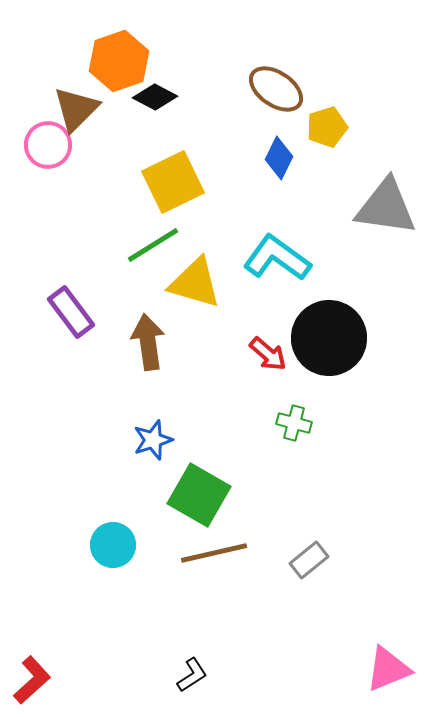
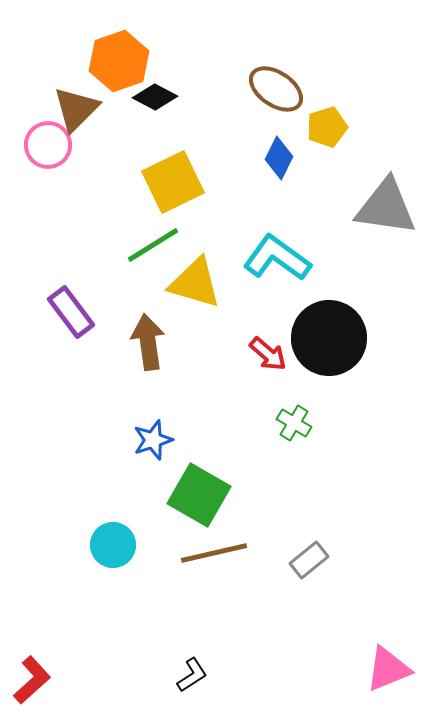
green cross: rotated 16 degrees clockwise
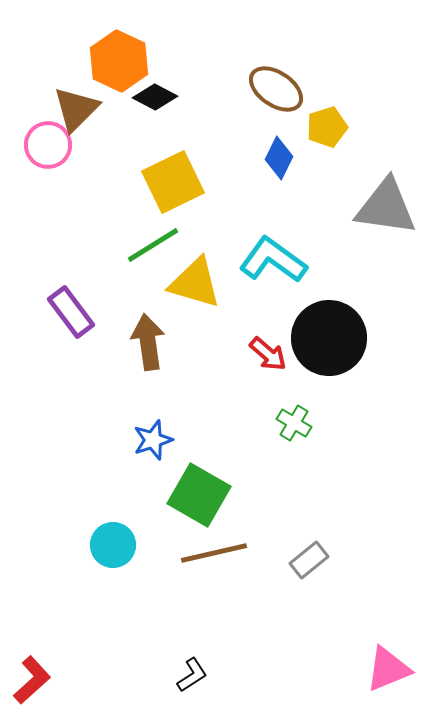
orange hexagon: rotated 16 degrees counterclockwise
cyan L-shape: moved 4 px left, 2 px down
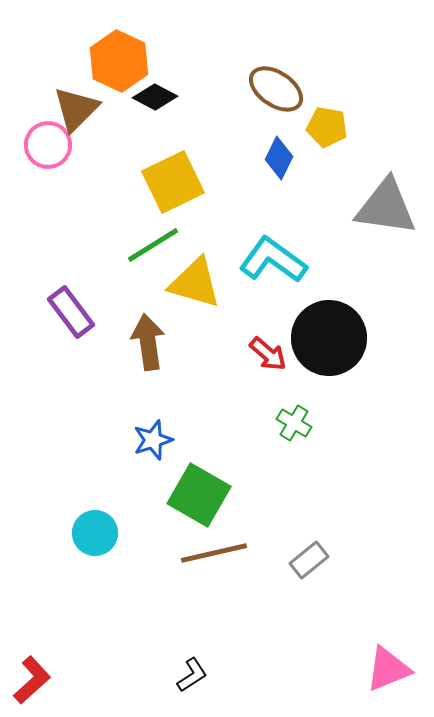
yellow pentagon: rotated 27 degrees clockwise
cyan circle: moved 18 px left, 12 px up
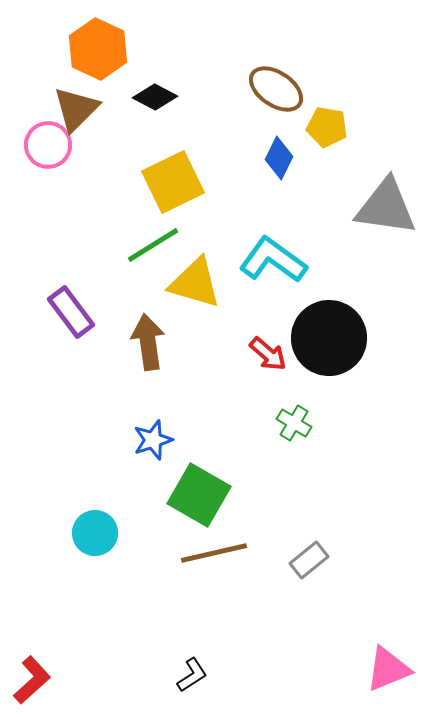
orange hexagon: moved 21 px left, 12 px up
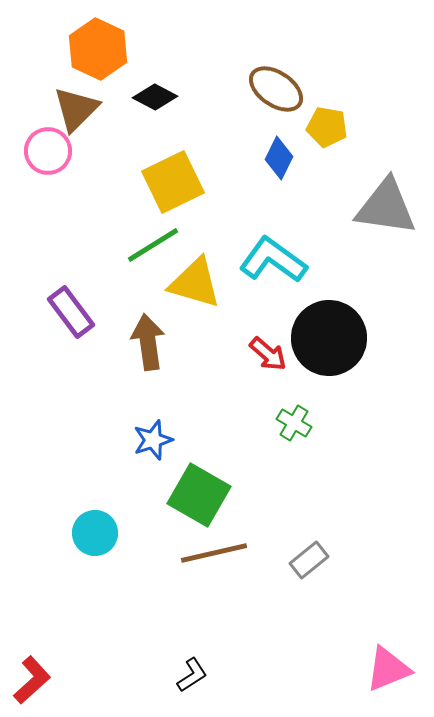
pink circle: moved 6 px down
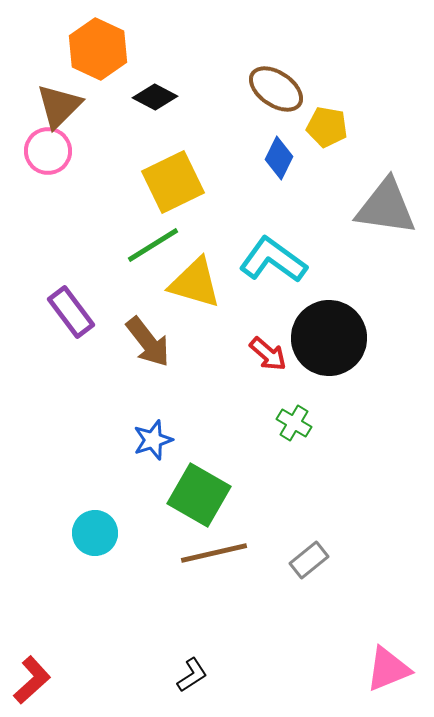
brown triangle: moved 17 px left, 3 px up
brown arrow: rotated 150 degrees clockwise
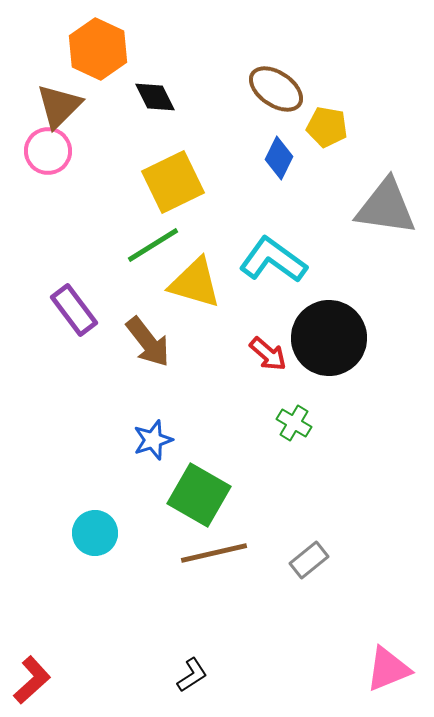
black diamond: rotated 36 degrees clockwise
purple rectangle: moved 3 px right, 2 px up
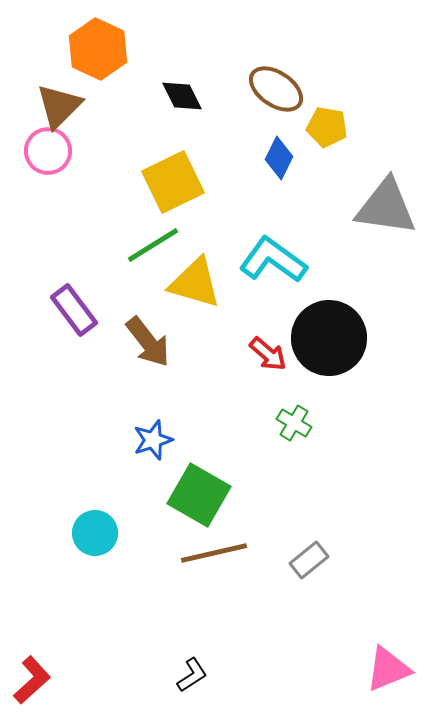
black diamond: moved 27 px right, 1 px up
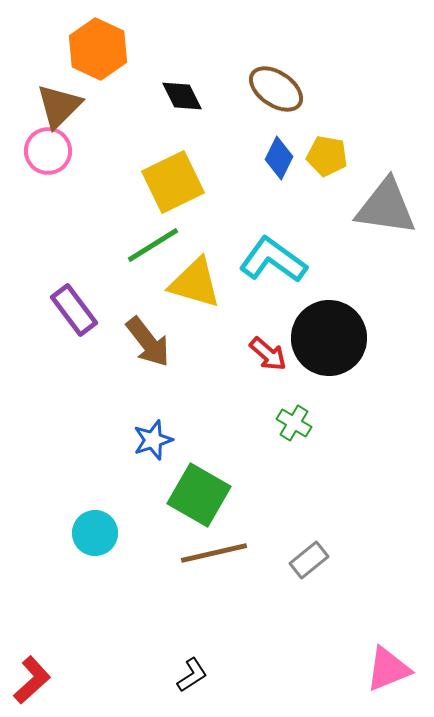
yellow pentagon: moved 29 px down
